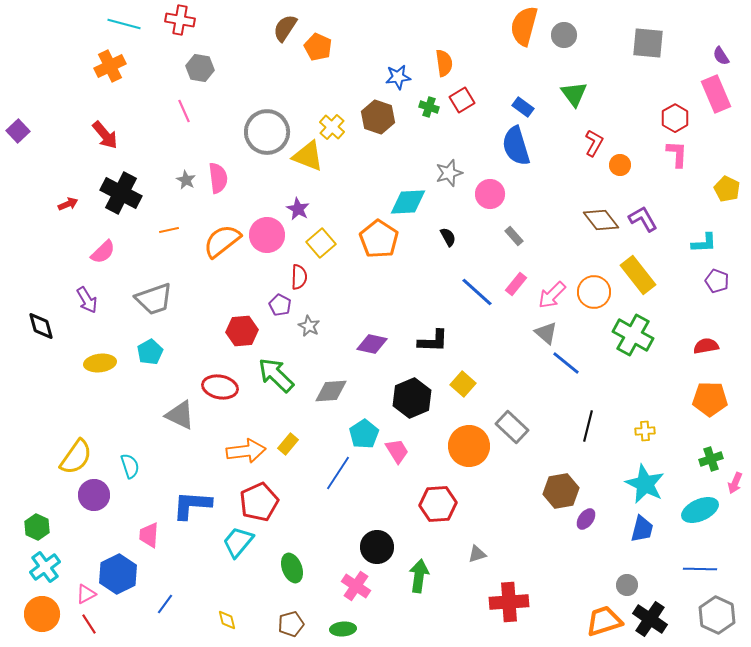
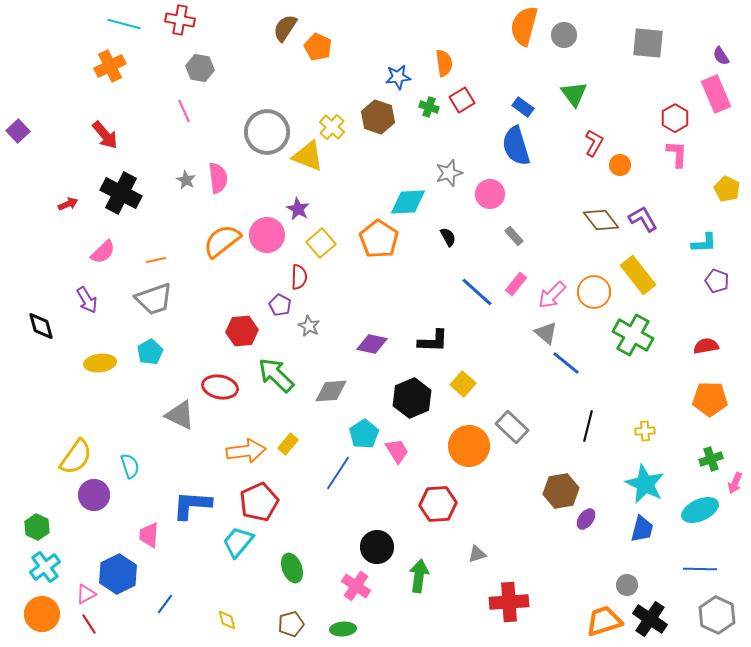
orange line at (169, 230): moved 13 px left, 30 px down
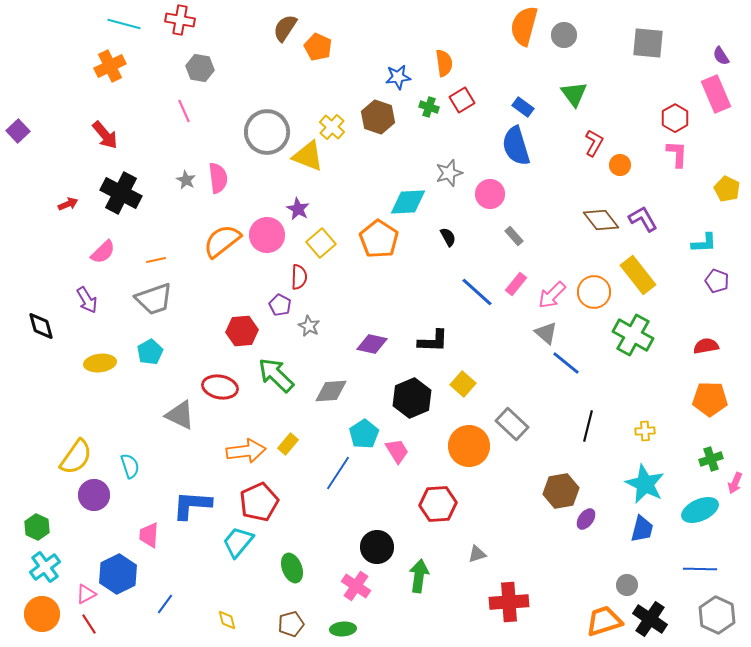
gray rectangle at (512, 427): moved 3 px up
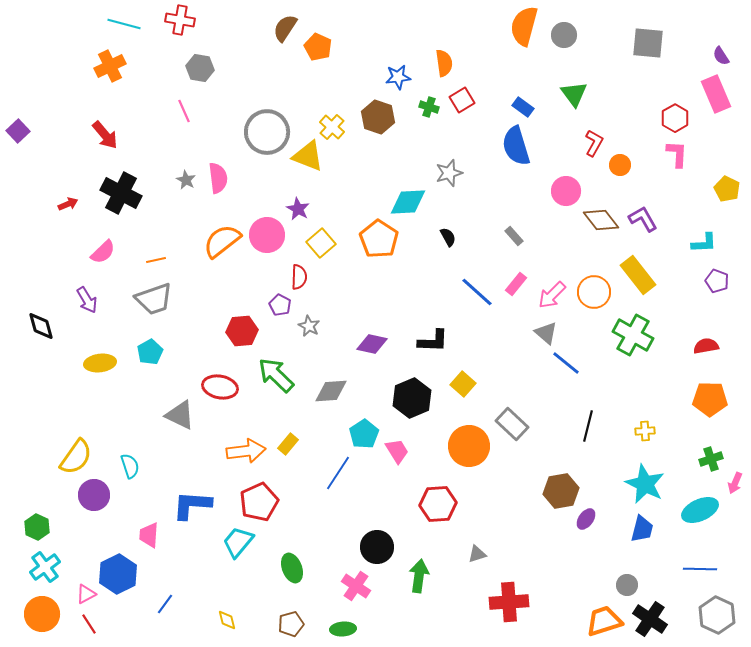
pink circle at (490, 194): moved 76 px right, 3 px up
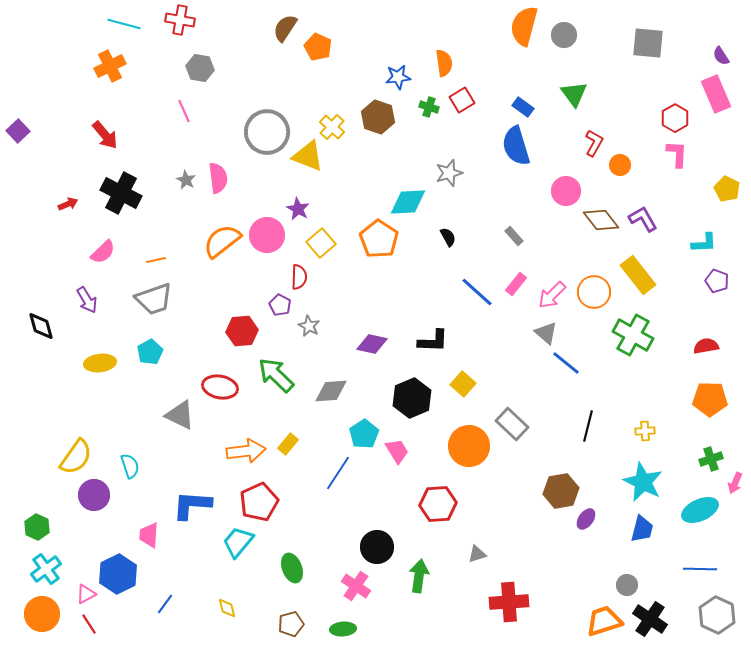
cyan star at (645, 484): moved 2 px left, 2 px up
cyan cross at (45, 567): moved 1 px right, 2 px down
yellow diamond at (227, 620): moved 12 px up
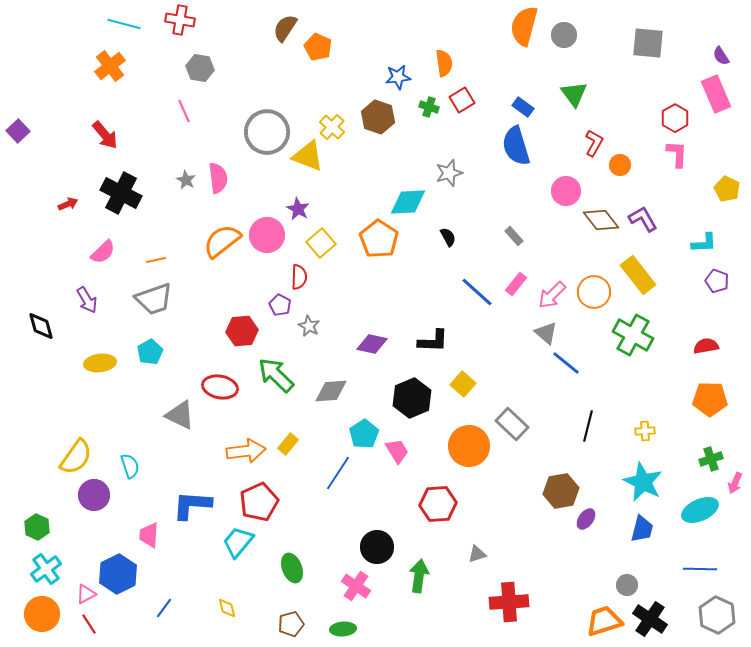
orange cross at (110, 66): rotated 12 degrees counterclockwise
blue line at (165, 604): moved 1 px left, 4 px down
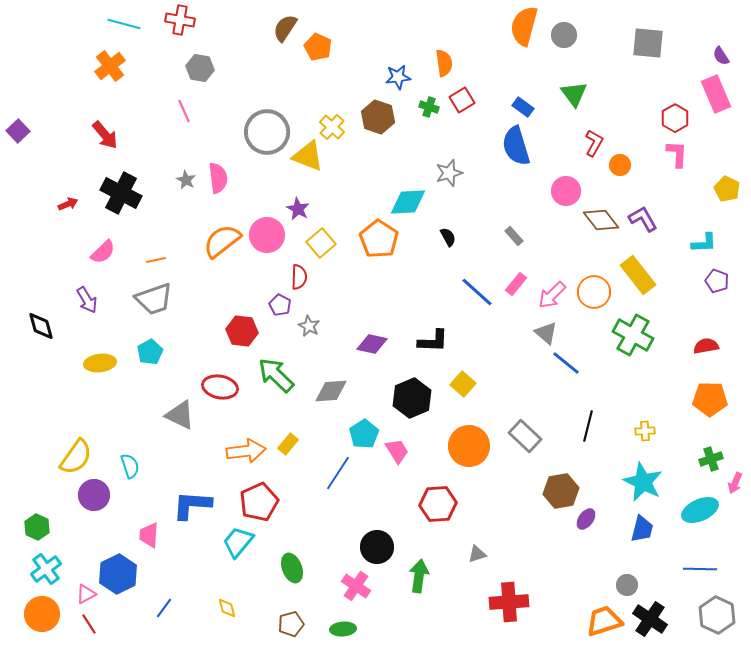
red hexagon at (242, 331): rotated 12 degrees clockwise
gray rectangle at (512, 424): moved 13 px right, 12 px down
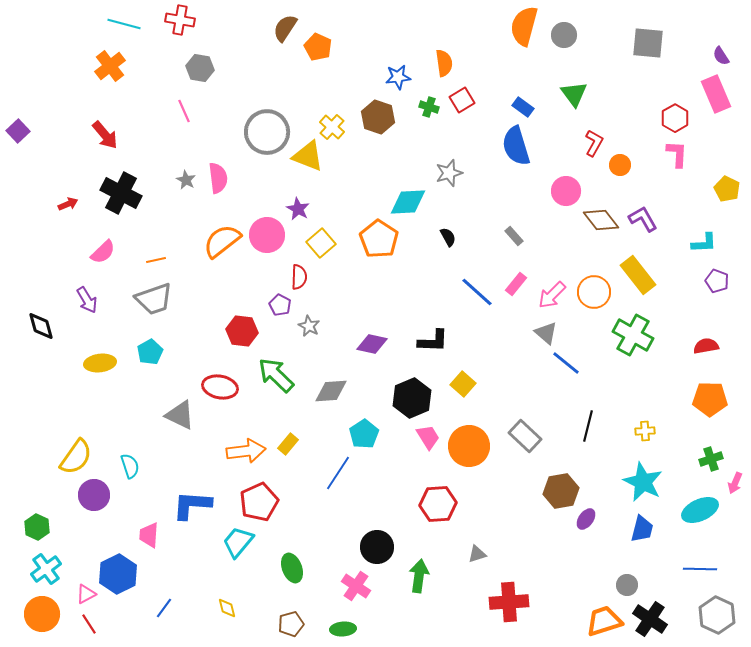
pink trapezoid at (397, 451): moved 31 px right, 14 px up
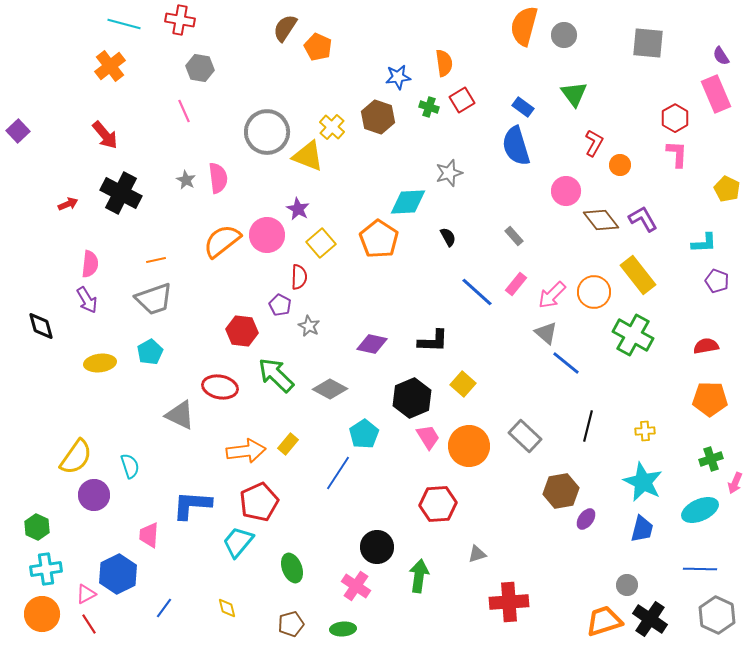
pink semicircle at (103, 252): moved 13 px left, 12 px down; rotated 40 degrees counterclockwise
gray diamond at (331, 391): moved 1 px left, 2 px up; rotated 32 degrees clockwise
cyan cross at (46, 569): rotated 28 degrees clockwise
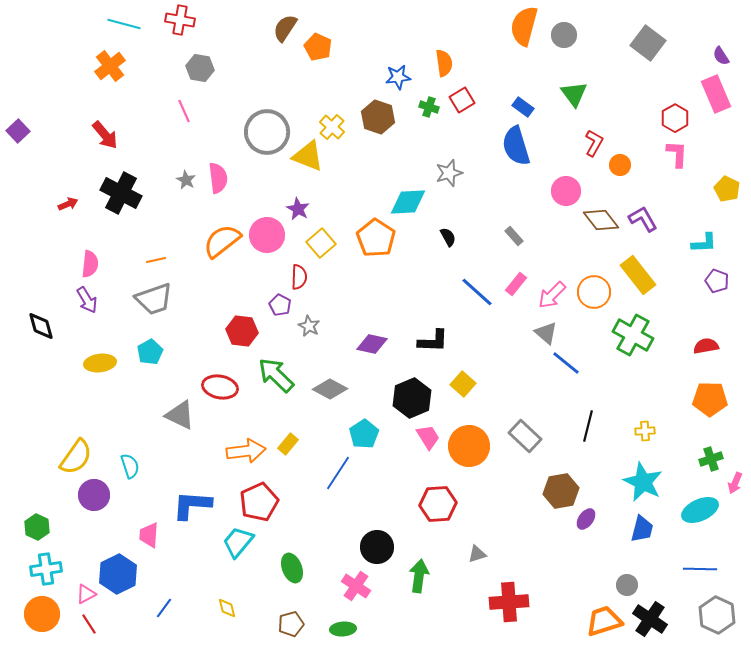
gray square at (648, 43): rotated 32 degrees clockwise
orange pentagon at (379, 239): moved 3 px left, 1 px up
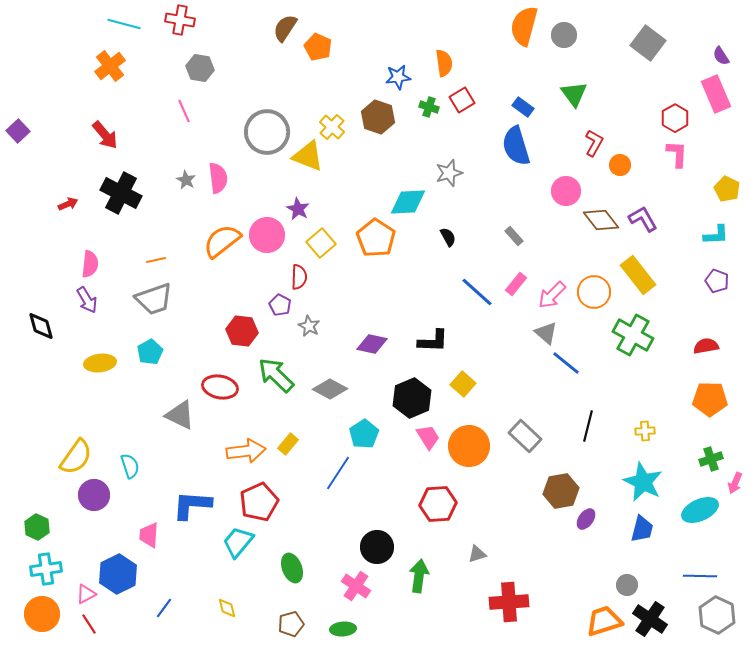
cyan L-shape at (704, 243): moved 12 px right, 8 px up
blue line at (700, 569): moved 7 px down
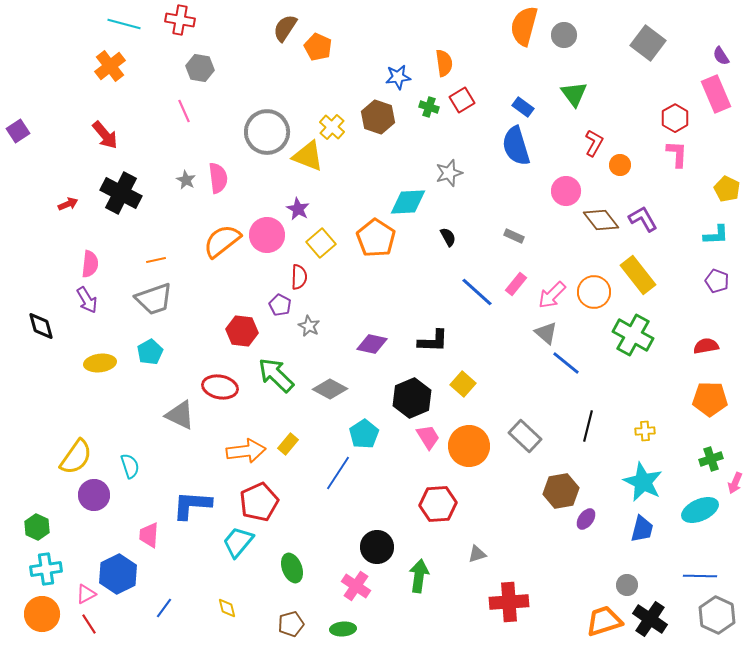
purple square at (18, 131): rotated 10 degrees clockwise
gray rectangle at (514, 236): rotated 24 degrees counterclockwise
